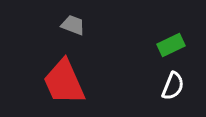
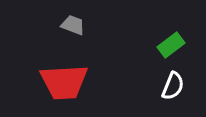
green rectangle: rotated 12 degrees counterclockwise
red trapezoid: rotated 69 degrees counterclockwise
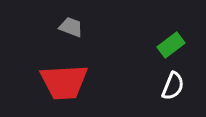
gray trapezoid: moved 2 px left, 2 px down
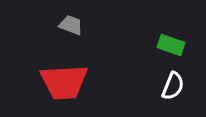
gray trapezoid: moved 2 px up
green rectangle: rotated 56 degrees clockwise
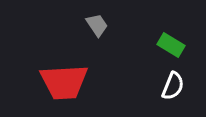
gray trapezoid: moved 26 px right; rotated 35 degrees clockwise
green rectangle: rotated 12 degrees clockwise
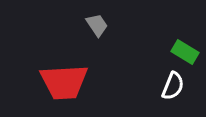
green rectangle: moved 14 px right, 7 px down
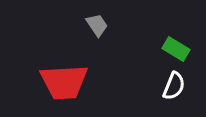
green rectangle: moved 9 px left, 3 px up
white semicircle: moved 1 px right
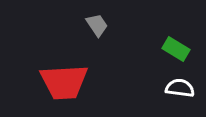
white semicircle: moved 6 px right, 2 px down; rotated 104 degrees counterclockwise
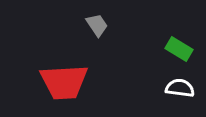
green rectangle: moved 3 px right
